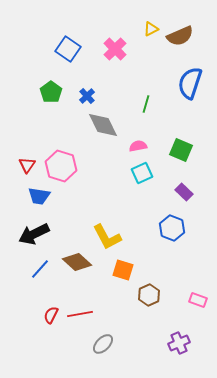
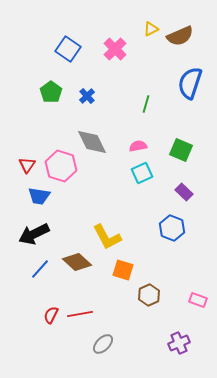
gray diamond: moved 11 px left, 17 px down
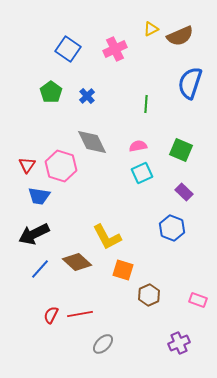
pink cross: rotated 20 degrees clockwise
green line: rotated 12 degrees counterclockwise
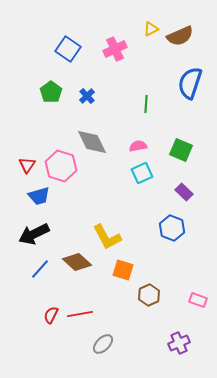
blue trapezoid: rotated 25 degrees counterclockwise
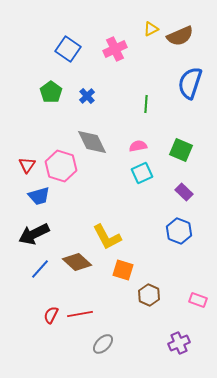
blue hexagon: moved 7 px right, 3 px down
brown hexagon: rotated 10 degrees counterclockwise
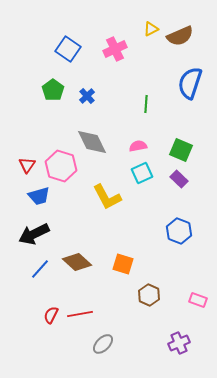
green pentagon: moved 2 px right, 2 px up
purple rectangle: moved 5 px left, 13 px up
yellow L-shape: moved 40 px up
orange square: moved 6 px up
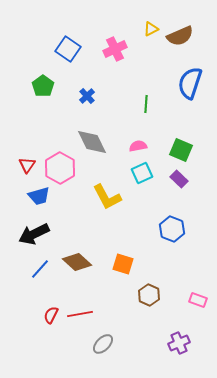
green pentagon: moved 10 px left, 4 px up
pink hexagon: moved 1 px left, 2 px down; rotated 12 degrees clockwise
blue hexagon: moved 7 px left, 2 px up
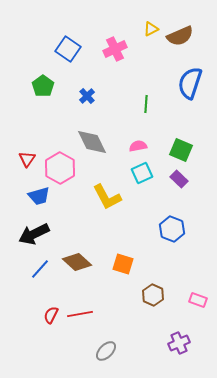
red triangle: moved 6 px up
brown hexagon: moved 4 px right
gray ellipse: moved 3 px right, 7 px down
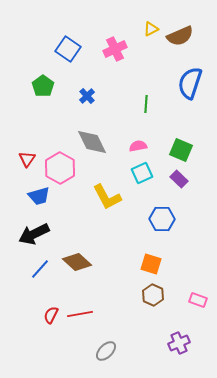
blue hexagon: moved 10 px left, 10 px up; rotated 20 degrees counterclockwise
orange square: moved 28 px right
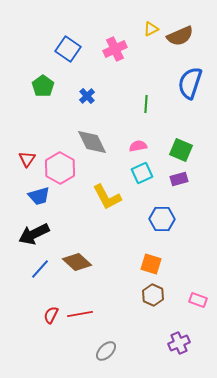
purple rectangle: rotated 60 degrees counterclockwise
